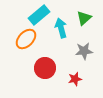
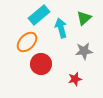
orange ellipse: moved 1 px right, 3 px down
red circle: moved 4 px left, 4 px up
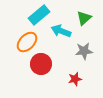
cyan arrow: moved 3 px down; rotated 54 degrees counterclockwise
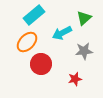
cyan rectangle: moved 5 px left
cyan arrow: moved 1 px right, 2 px down; rotated 48 degrees counterclockwise
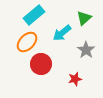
cyan arrow: rotated 12 degrees counterclockwise
gray star: moved 2 px right, 1 px up; rotated 30 degrees counterclockwise
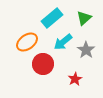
cyan rectangle: moved 18 px right, 3 px down
cyan arrow: moved 1 px right, 9 px down
orange ellipse: rotated 10 degrees clockwise
red circle: moved 2 px right
red star: rotated 16 degrees counterclockwise
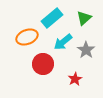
orange ellipse: moved 5 px up; rotated 15 degrees clockwise
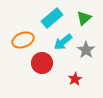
orange ellipse: moved 4 px left, 3 px down
red circle: moved 1 px left, 1 px up
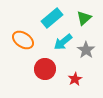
orange ellipse: rotated 55 degrees clockwise
red circle: moved 3 px right, 6 px down
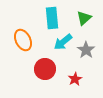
cyan rectangle: rotated 55 degrees counterclockwise
orange ellipse: rotated 30 degrees clockwise
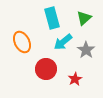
cyan rectangle: rotated 10 degrees counterclockwise
orange ellipse: moved 1 px left, 2 px down
red circle: moved 1 px right
